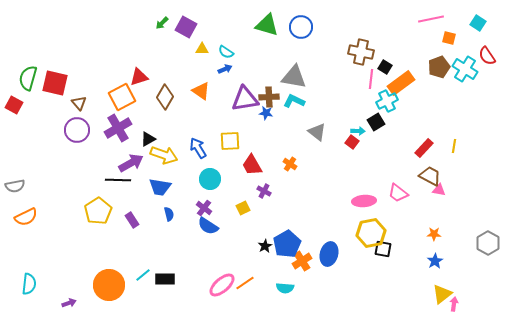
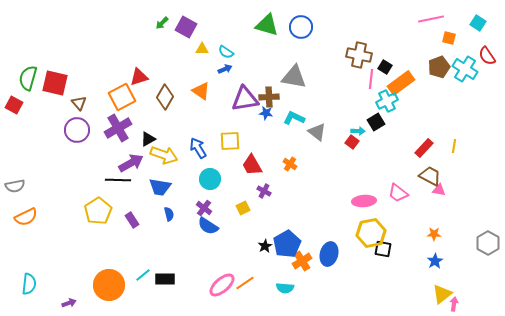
brown cross at (361, 52): moved 2 px left, 3 px down
cyan L-shape at (294, 101): moved 17 px down
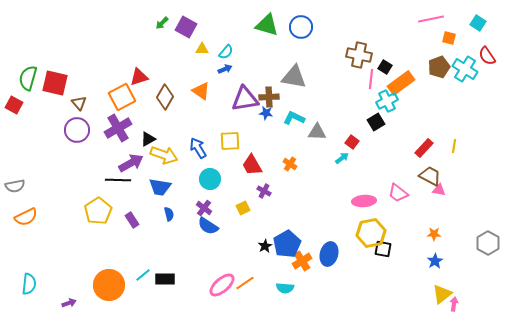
cyan semicircle at (226, 52): rotated 84 degrees counterclockwise
cyan arrow at (358, 131): moved 16 px left, 27 px down; rotated 40 degrees counterclockwise
gray triangle at (317, 132): rotated 36 degrees counterclockwise
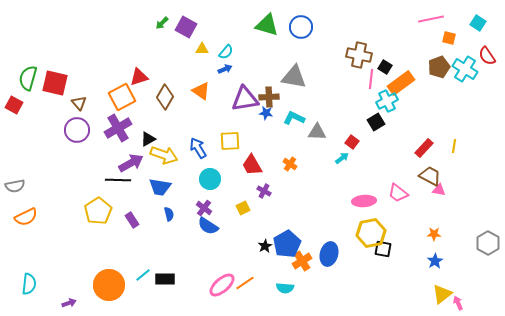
pink arrow at (454, 304): moved 4 px right, 1 px up; rotated 32 degrees counterclockwise
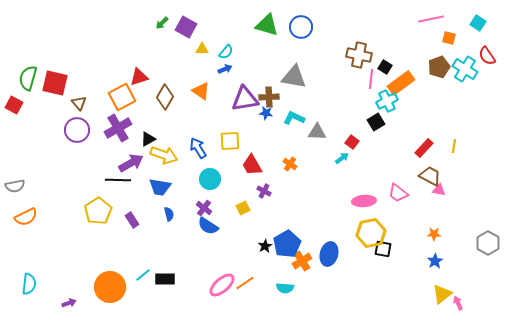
orange circle at (109, 285): moved 1 px right, 2 px down
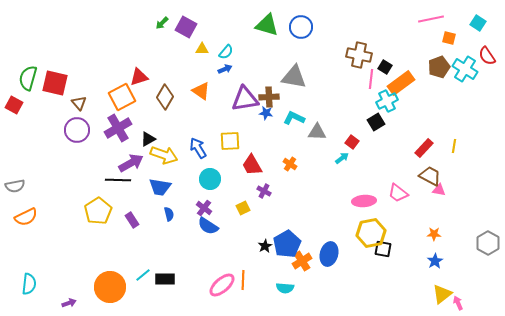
orange line at (245, 283): moved 2 px left, 3 px up; rotated 54 degrees counterclockwise
